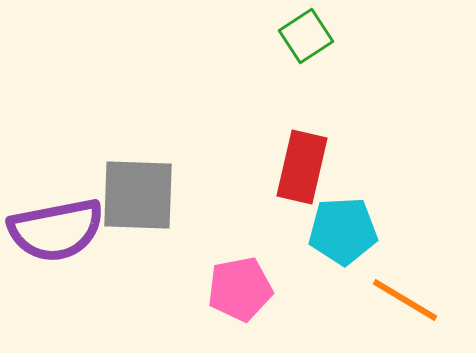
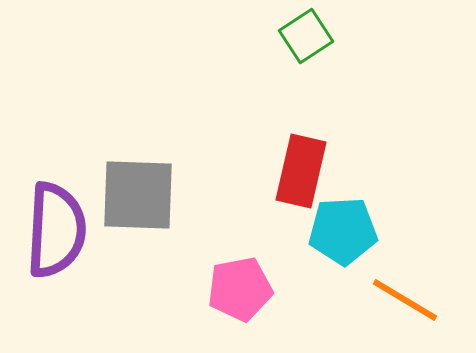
red rectangle: moved 1 px left, 4 px down
purple semicircle: rotated 76 degrees counterclockwise
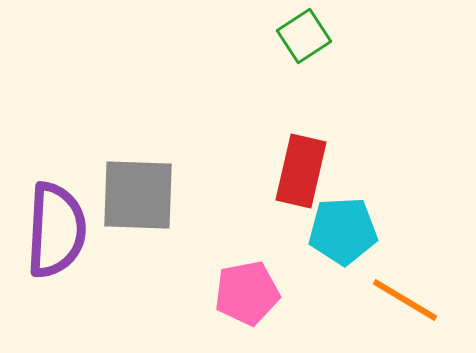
green square: moved 2 px left
pink pentagon: moved 7 px right, 4 px down
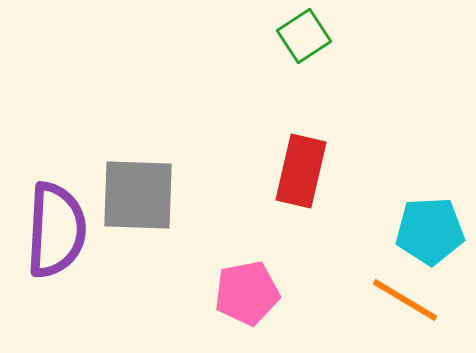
cyan pentagon: moved 87 px right
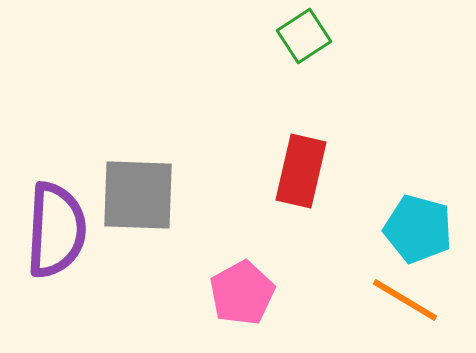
cyan pentagon: moved 12 px left, 2 px up; rotated 18 degrees clockwise
pink pentagon: moved 5 px left; rotated 18 degrees counterclockwise
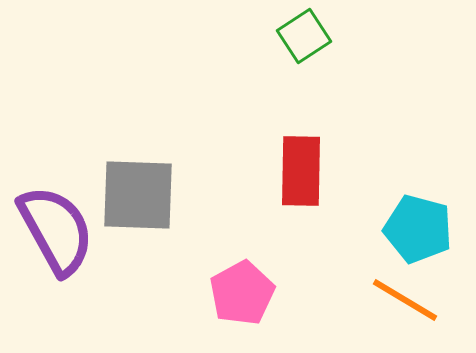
red rectangle: rotated 12 degrees counterclockwise
purple semicircle: rotated 32 degrees counterclockwise
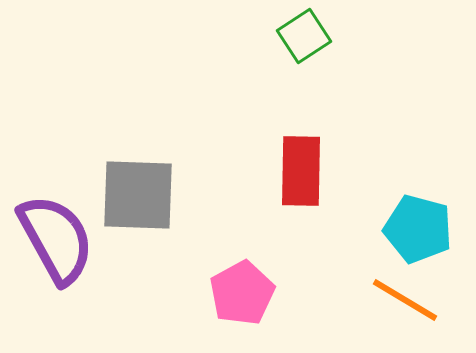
purple semicircle: moved 9 px down
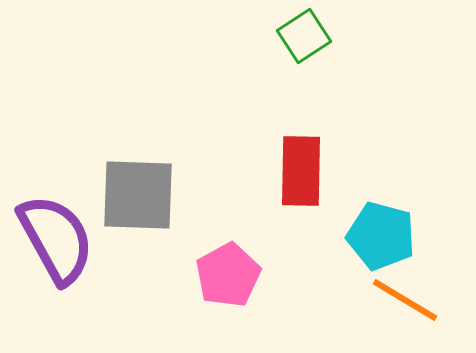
cyan pentagon: moved 37 px left, 7 px down
pink pentagon: moved 14 px left, 18 px up
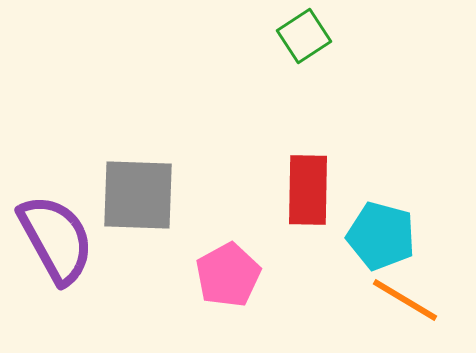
red rectangle: moved 7 px right, 19 px down
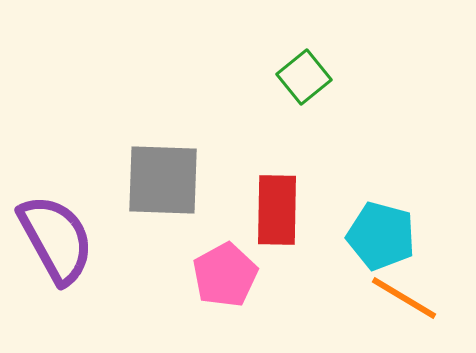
green square: moved 41 px down; rotated 6 degrees counterclockwise
red rectangle: moved 31 px left, 20 px down
gray square: moved 25 px right, 15 px up
pink pentagon: moved 3 px left
orange line: moved 1 px left, 2 px up
